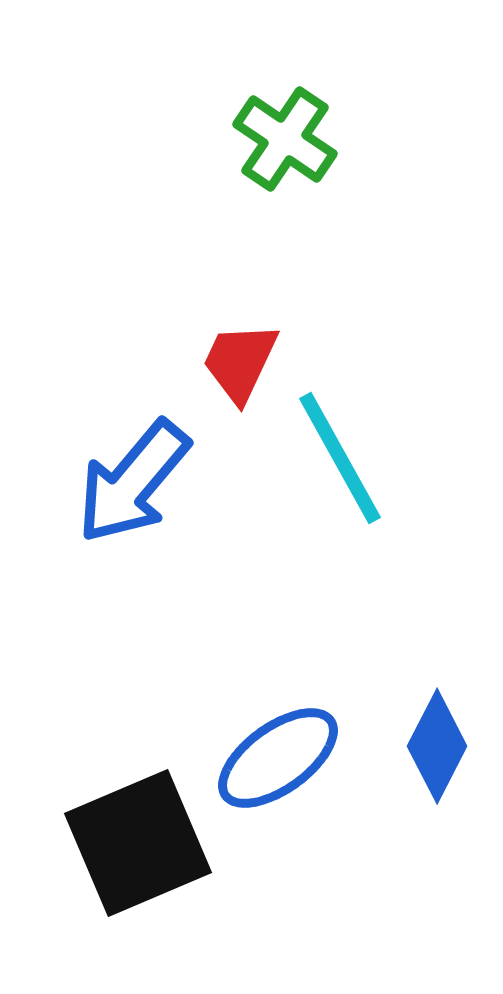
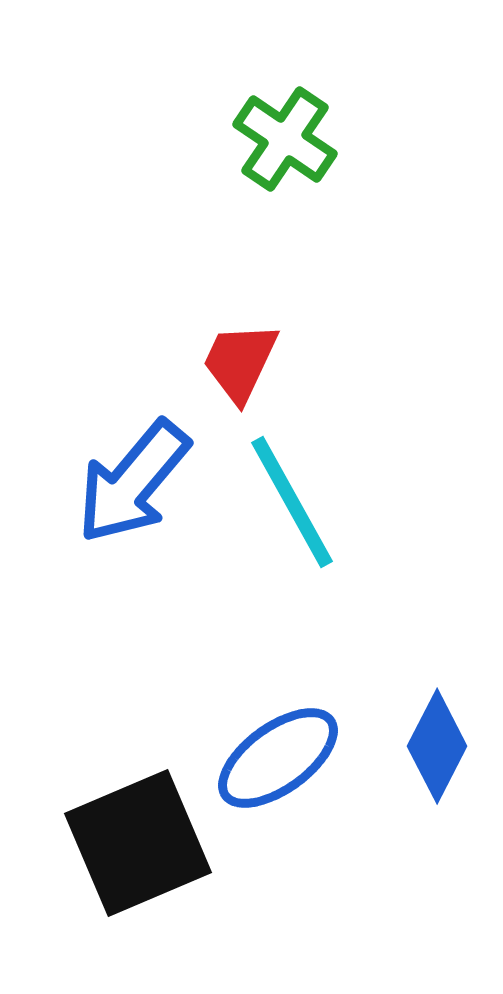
cyan line: moved 48 px left, 44 px down
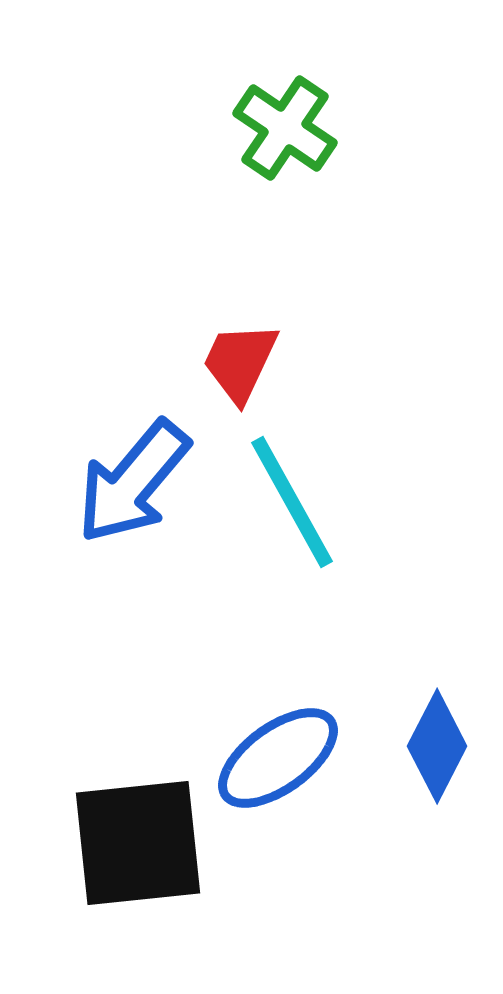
green cross: moved 11 px up
black square: rotated 17 degrees clockwise
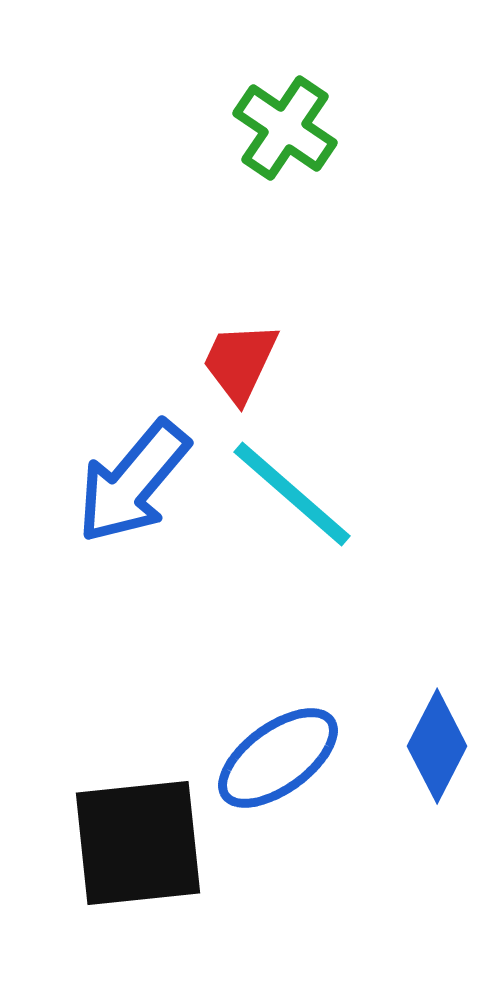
cyan line: moved 8 px up; rotated 20 degrees counterclockwise
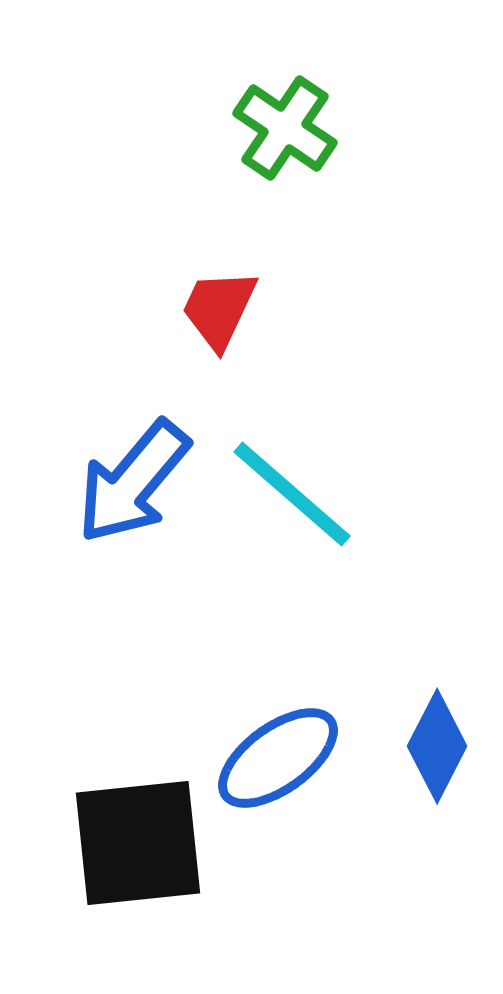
red trapezoid: moved 21 px left, 53 px up
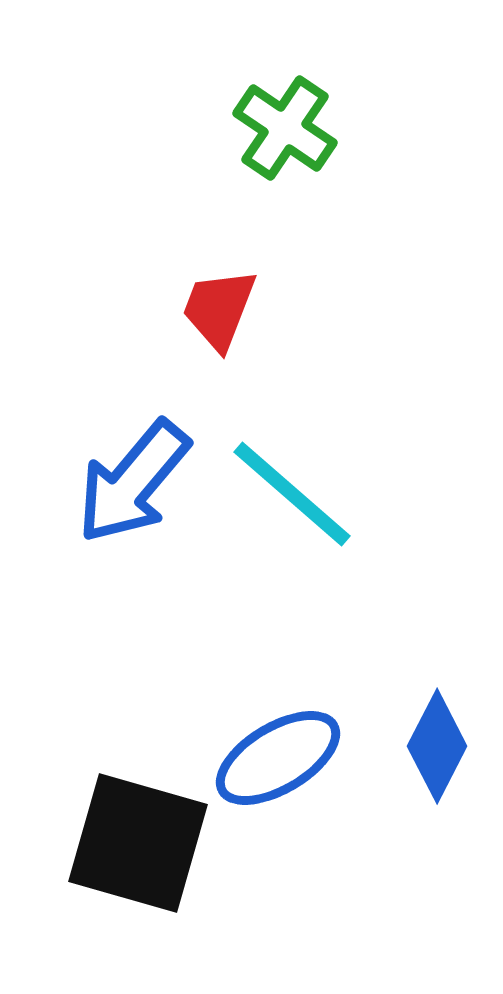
red trapezoid: rotated 4 degrees counterclockwise
blue ellipse: rotated 5 degrees clockwise
black square: rotated 22 degrees clockwise
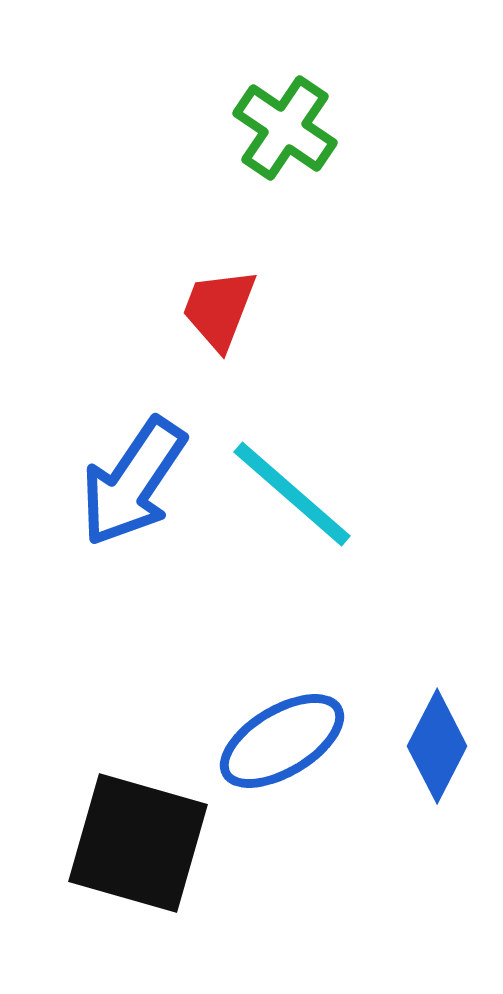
blue arrow: rotated 6 degrees counterclockwise
blue ellipse: moved 4 px right, 17 px up
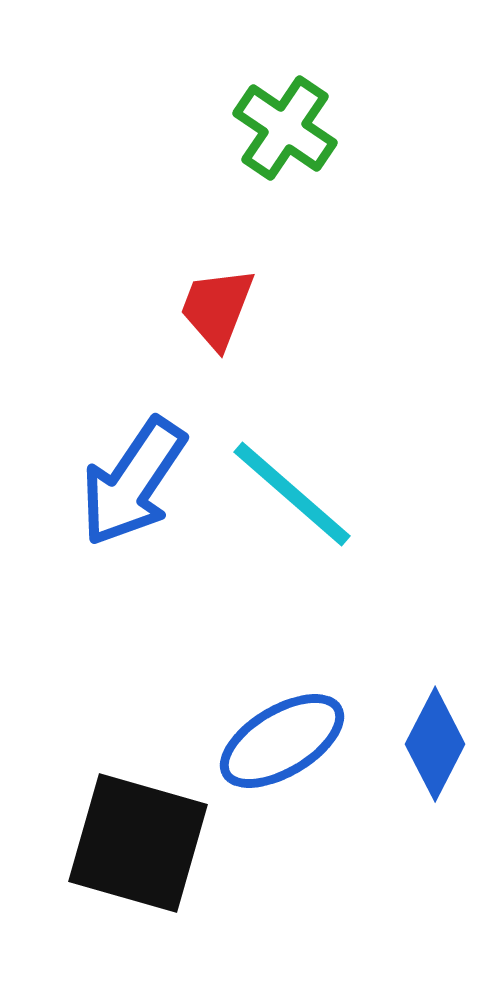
red trapezoid: moved 2 px left, 1 px up
blue diamond: moved 2 px left, 2 px up
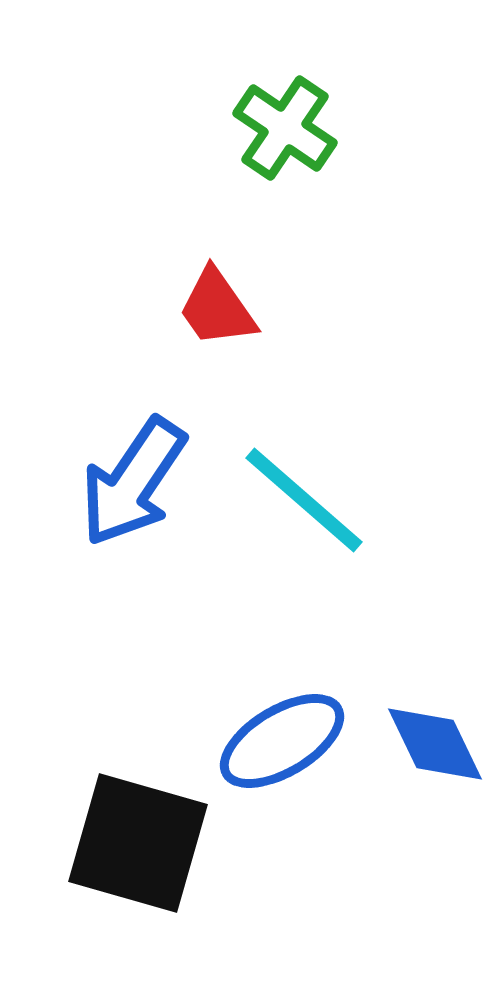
red trapezoid: rotated 56 degrees counterclockwise
cyan line: moved 12 px right, 6 px down
blue diamond: rotated 53 degrees counterclockwise
